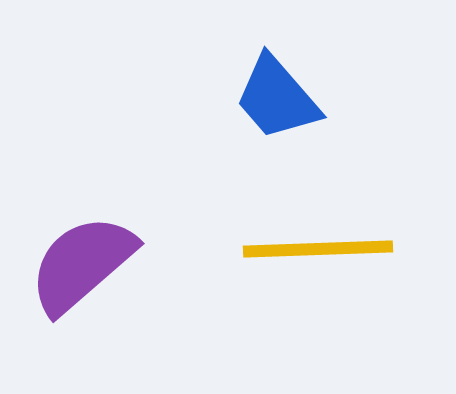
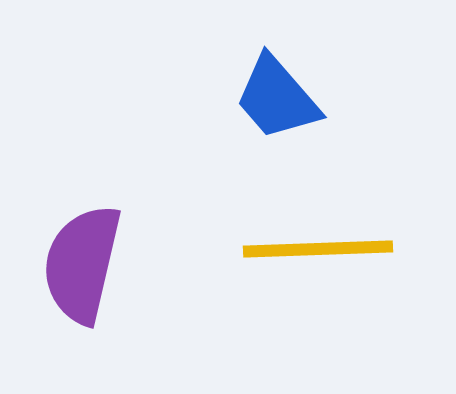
purple semicircle: rotated 36 degrees counterclockwise
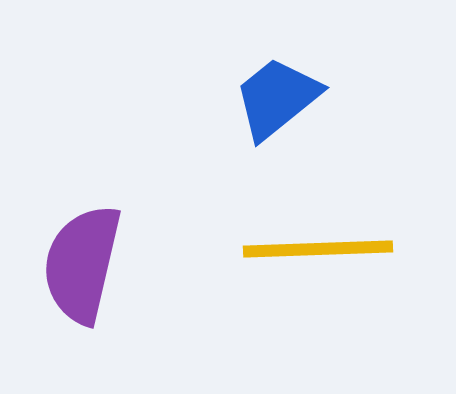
blue trapezoid: rotated 92 degrees clockwise
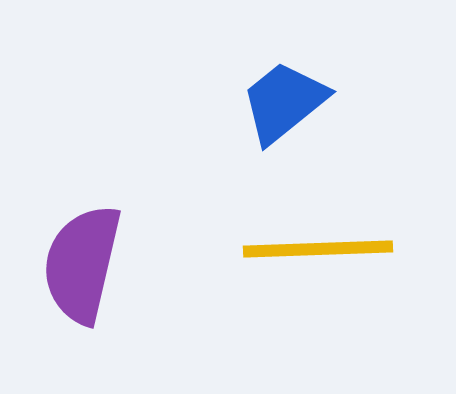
blue trapezoid: moved 7 px right, 4 px down
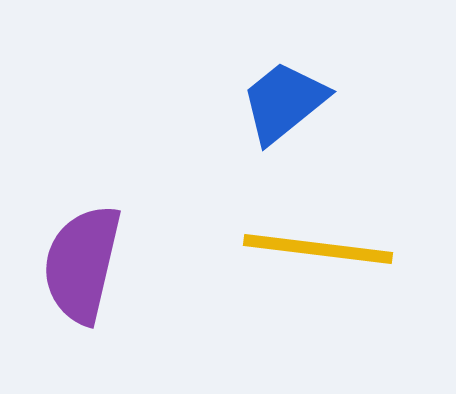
yellow line: rotated 9 degrees clockwise
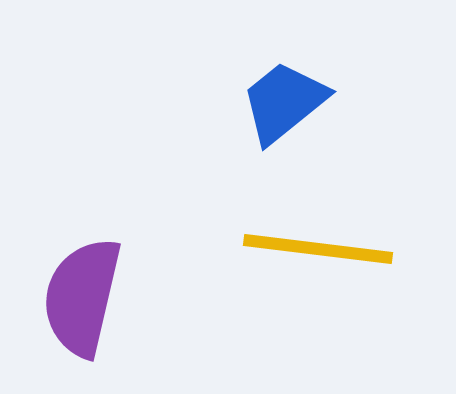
purple semicircle: moved 33 px down
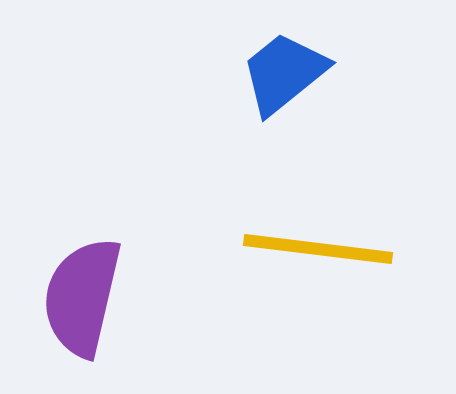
blue trapezoid: moved 29 px up
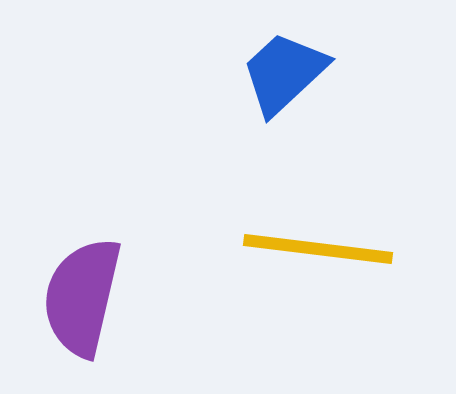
blue trapezoid: rotated 4 degrees counterclockwise
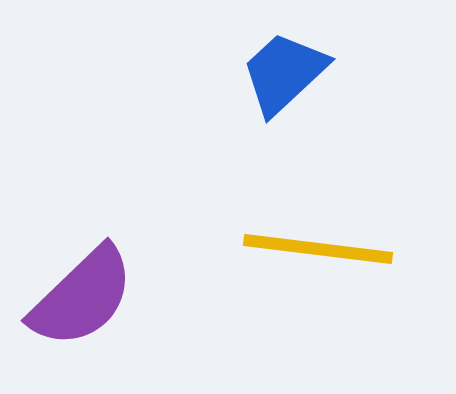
purple semicircle: rotated 147 degrees counterclockwise
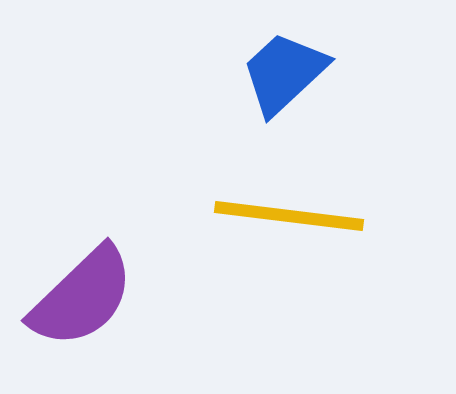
yellow line: moved 29 px left, 33 px up
